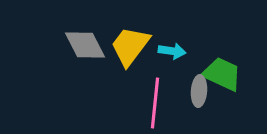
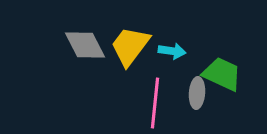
gray ellipse: moved 2 px left, 2 px down
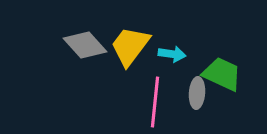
gray diamond: rotated 15 degrees counterclockwise
cyan arrow: moved 3 px down
pink line: moved 1 px up
